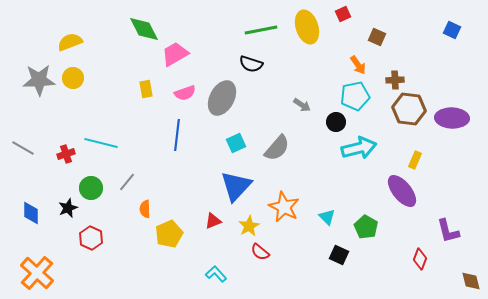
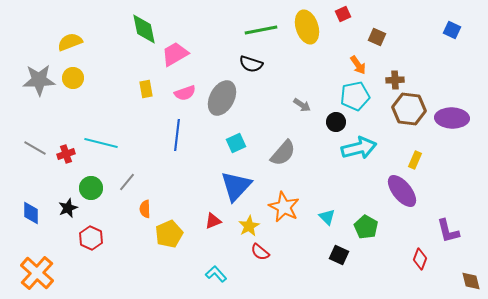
green diamond at (144, 29): rotated 16 degrees clockwise
gray line at (23, 148): moved 12 px right
gray semicircle at (277, 148): moved 6 px right, 5 px down
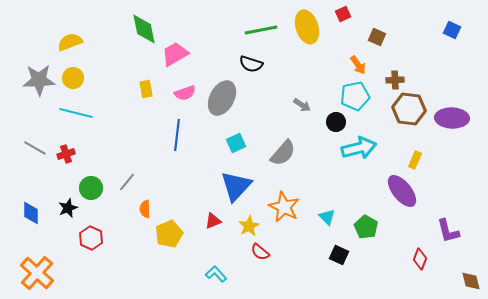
cyan line at (101, 143): moved 25 px left, 30 px up
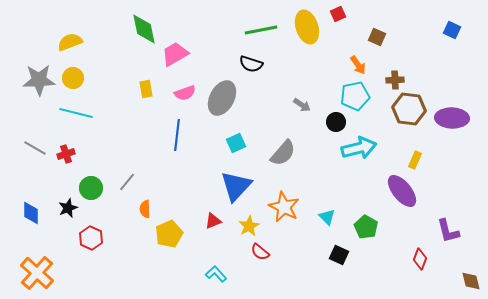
red square at (343, 14): moved 5 px left
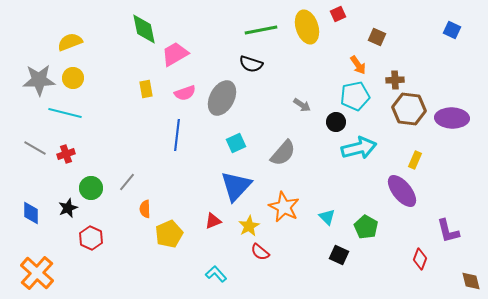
cyan line at (76, 113): moved 11 px left
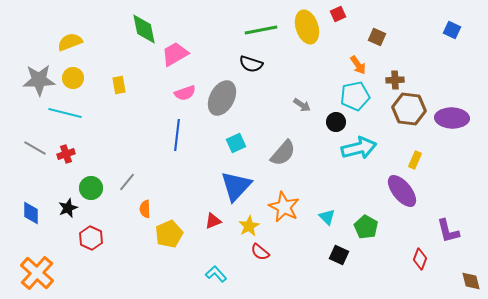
yellow rectangle at (146, 89): moved 27 px left, 4 px up
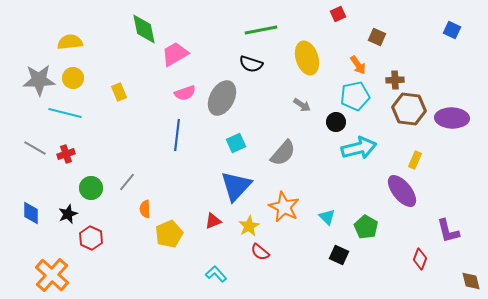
yellow ellipse at (307, 27): moved 31 px down
yellow semicircle at (70, 42): rotated 15 degrees clockwise
yellow rectangle at (119, 85): moved 7 px down; rotated 12 degrees counterclockwise
black star at (68, 208): moved 6 px down
orange cross at (37, 273): moved 15 px right, 2 px down
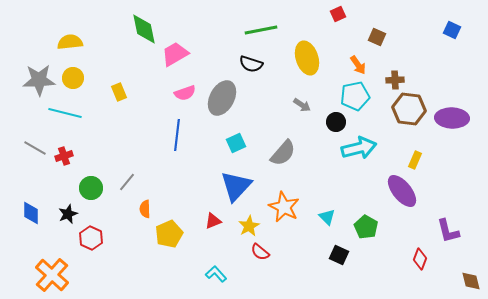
red cross at (66, 154): moved 2 px left, 2 px down
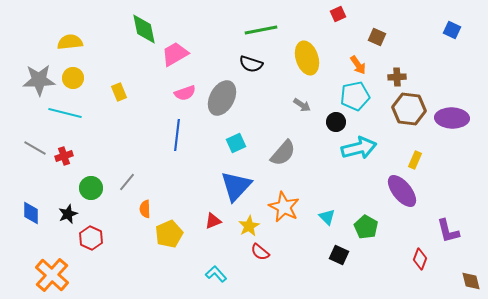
brown cross at (395, 80): moved 2 px right, 3 px up
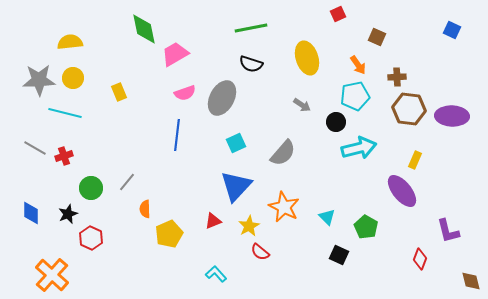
green line at (261, 30): moved 10 px left, 2 px up
purple ellipse at (452, 118): moved 2 px up
